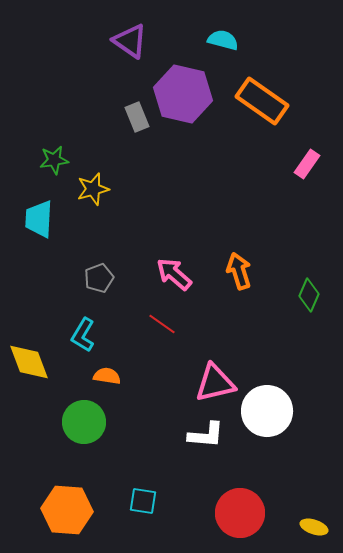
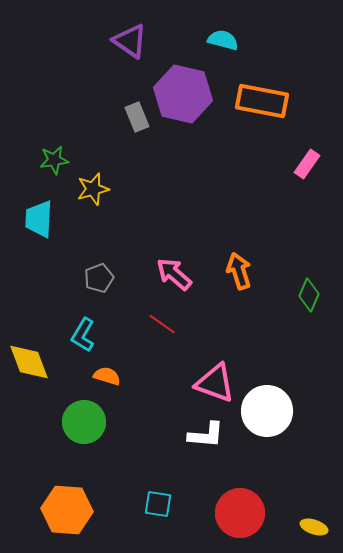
orange rectangle: rotated 24 degrees counterclockwise
orange semicircle: rotated 8 degrees clockwise
pink triangle: rotated 33 degrees clockwise
cyan square: moved 15 px right, 3 px down
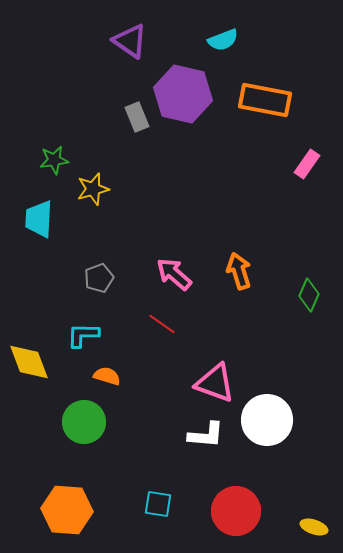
cyan semicircle: rotated 144 degrees clockwise
orange rectangle: moved 3 px right, 1 px up
cyan L-shape: rotated 60 degrees clockwise
white circle: moved 9 px down
red circle: moved 4 px left, 2 px up
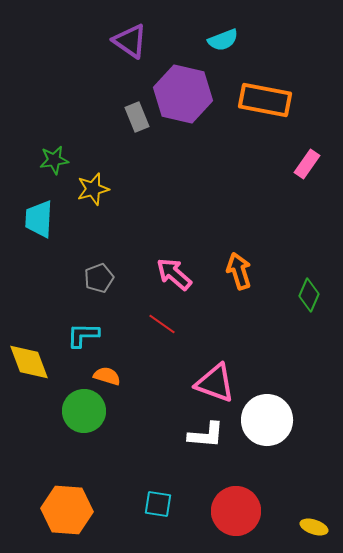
green circle: moved 11 px up
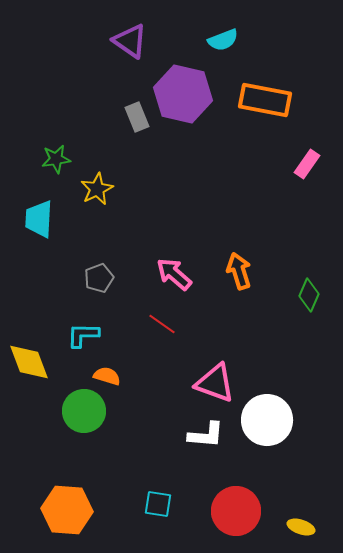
green star: moved 2 px right, 1 px up
yellow star: moved 4 px right; rotated 12 degrees counterclockwise
yellow ellipse: moved 13 px left
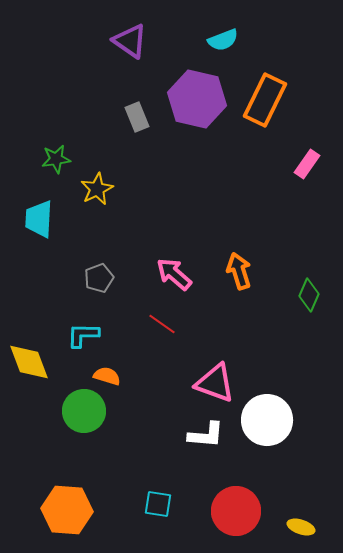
purple hexagon: moved 14 px right, 5 px down
orange rectangle: rotated 75 degrees counterclockwise
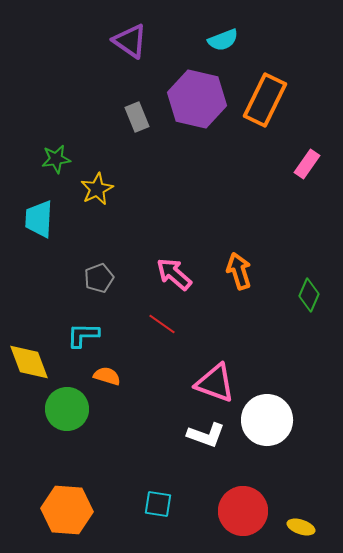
green circle: moved 17 px left, 2 px up
white L-shape: rotated 15 degrees clockwise
red circle: moved 7 px right
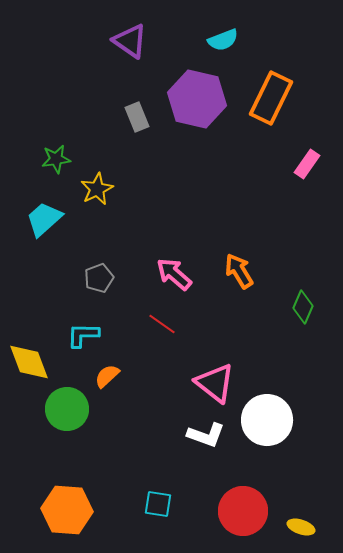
orange rectangle: moved 6 px right, 2 px up
cyan trapezoid: moved 5 px right; rotated 45 degrees clockwise
orange arrow: rotated 15 degrees counterclockwise
green diamond: moved 6 px left, 12 px down
orange semicircle: rotated 60 degrees counterclockwise
pink triangle: rotated 18 degrees clockwise
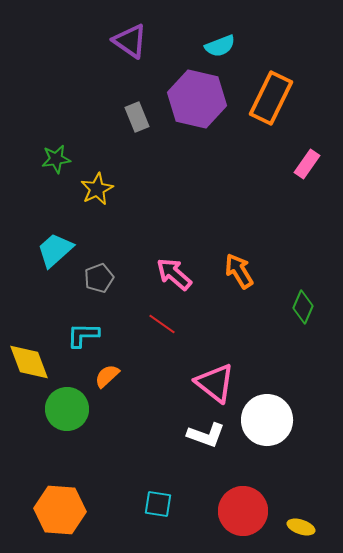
cyan semicircle: moved 3 px left, 6 px down
cyan trapezoid: moved 11 px right, 31 px down
orange hexagon: moved 7 px left
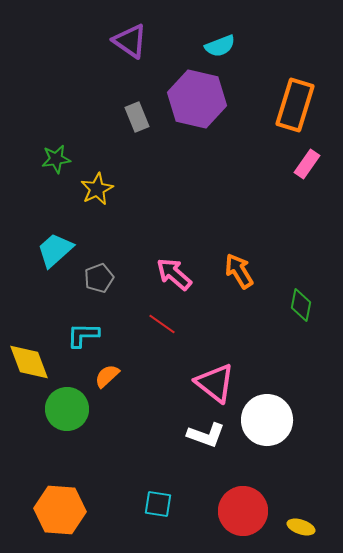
orange rectangle: moved 24 px right, 7 px down; rotated 9 degrees counterclockwise
green diamond: moved 2 px left, 2 px up; rotated 12 degrees counterclockwise
